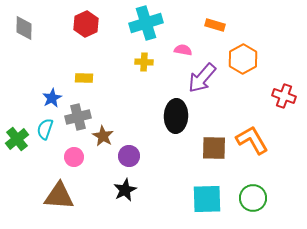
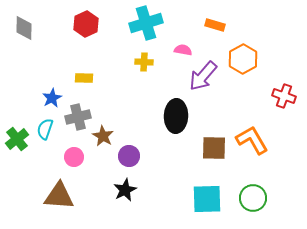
purple arrow: moved 1 px right, 2 px up
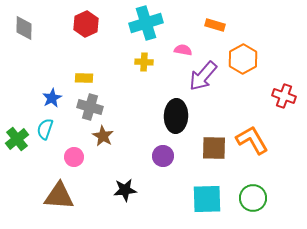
gray cross: moved 12 px right, 10 px up; rotated 30 degrees clockwise
purple circle: moved 34 px right
black star: rotated 20 degrees clockwise
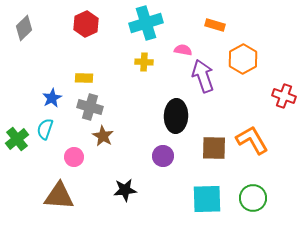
gray diamond: rotated 45 degrees clockwise
purple arrow: rotated 120 degrees clockwise
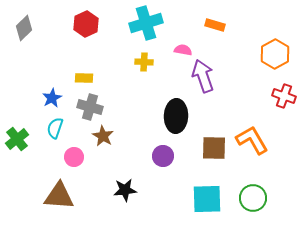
orange hexagon: moved 32 px right, 5 px up
cyan semicircle: moved 10 px right, 1 px up
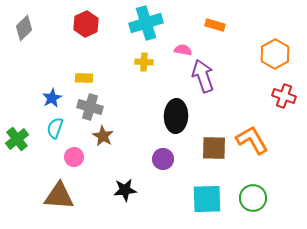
purple circle: moved 3 px down
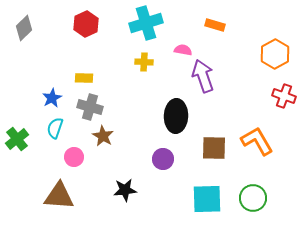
orange L-shape: moved 5 px right, 1 px down
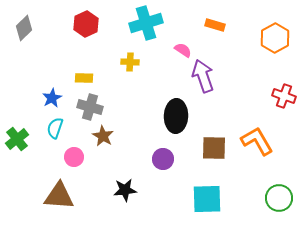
pink semicircle: rotated 24 degrees clockwise
orange hexagon: moved 16 px up
yellow cross: moved 14 px left
green circle: moved 26 px right
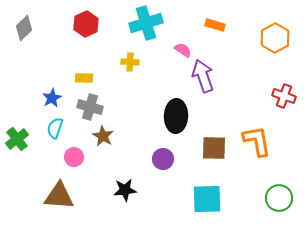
orange L-shape: rotated 20 degrees clockwise
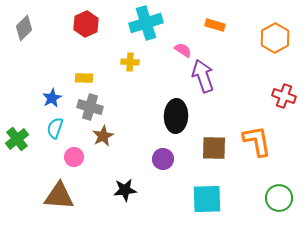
brown star: rotated 15 degrees clockwise
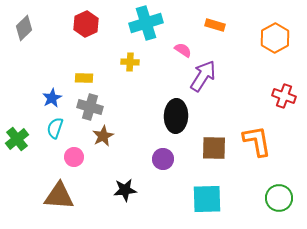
purple arrow: rotated 52 degrees clockwise
